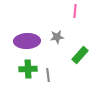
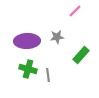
pink line: rotated 40 degrees clockwise
green rectangle: moved 1 px right
green cross: rotated 18 degrees clockwise
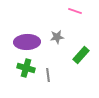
pink line: rotated 64 degrees clockwise
purple ellipse: moved 1 px down
green cross: moved 2 px left, 1 px up
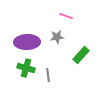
pink line: moved 9 px left, 5 px down
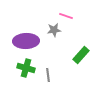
gray star: moved 3 px left, 7 px up
purple ellipse: moved 1 px left, 1 px up
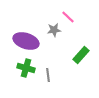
pink line: moved 2 px right, 1 px down; rotated 24 degrees clockwise
purple ellipse: rotated 20 degrees clockwise
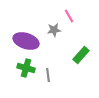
pink line: moved 1 px right, 1 px up; rotated 16 degrees clockwise
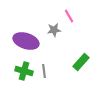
green rectangle: moved 7 px down
green cross: moved 2 px left, 3 px down
gray line: moved 4 px left, 4 px up
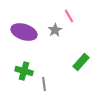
gray star: moved 1 px right; rotated 24 degrees counterclockwise
purple ellipse: moved 2 px left, 9 px up
gray line: moved 13 px down
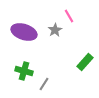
green rectangle: moved 4 px right
gray line: rotated 40 degrees clockwise
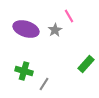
purple ellipse: moved 2 px right, 3 px up
green rectangle: moved 1 px right, 2 px down
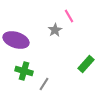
purple ellipse: moved 10 px left, 11 px down
